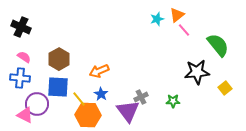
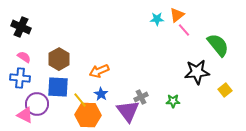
cyan star: rotated 16 degrees clockwise
yellow square: moved 2 px down
yellow line: moved 1 px right, 1 px down
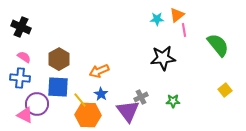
pink line: rotated 32 degrees clockwise
black star: moved 34 px left, 14 px up
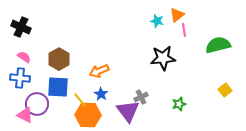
cyan star: moved 2 px down; rotated 16 degrees clockwise
green semicircle: rotated 65 degrees counterclockwise
green star: moved 6 px right, 3 px down; rotated 16 degrees counterclockwise
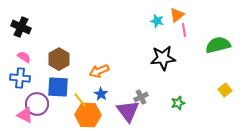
green star: moved 1 px left, 1 px up
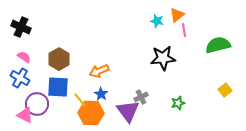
blue cross: rotated 24 degrees clockwise
orange hexagon: moved 3 px right, 2 px up
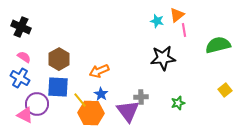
gray cross: rotated 24 degrees clockwise
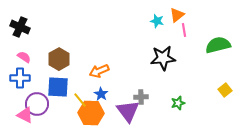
black cross: moved 1 px left
blue cross: rotated 30 degrees counterclockwise
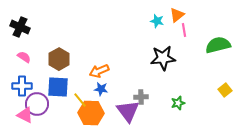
blue cross: moved 2 px right, 8 px down
blue star: moved 5 px up; rotated 24 degrees counterclockwise
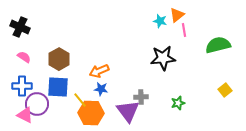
cyan star: moved 3 px right
